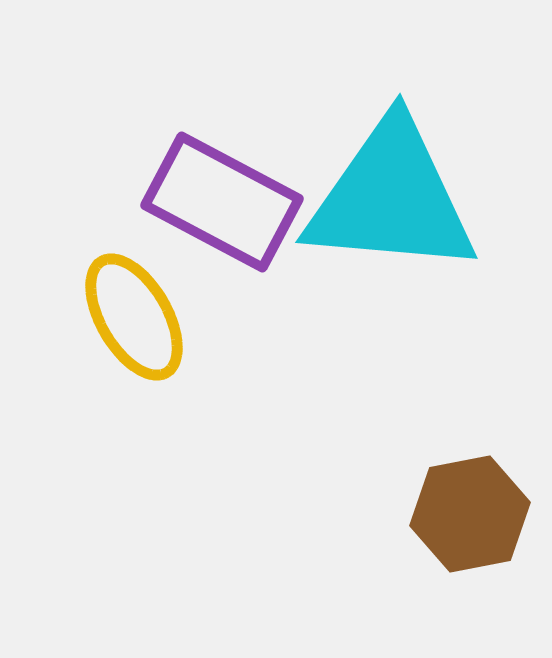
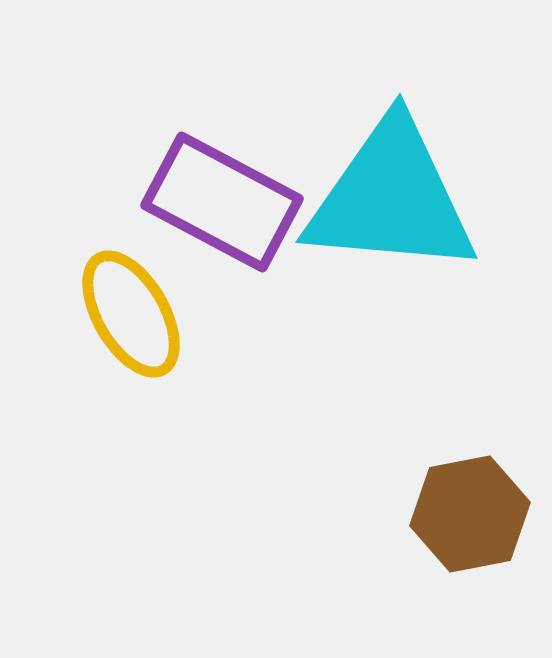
yellow ellipse: moved 3 px left, 3 px up
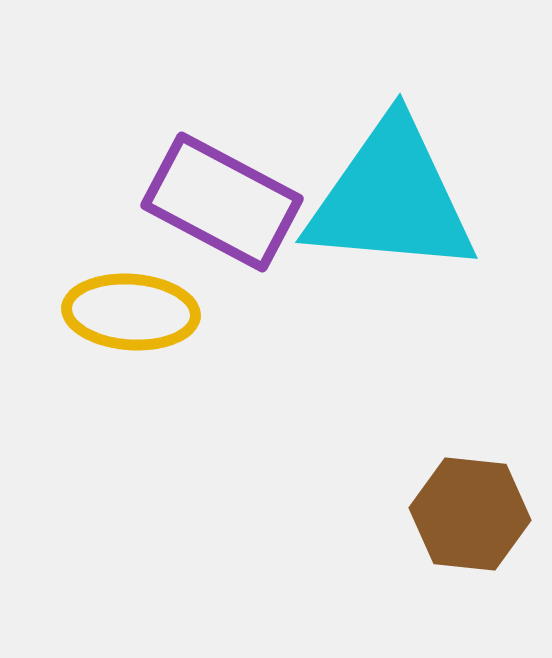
yellow ellipse: moved 2 px up; rotated 56 degrees counterclockwise
brown hexagon: rotated 17 degrees clockwise
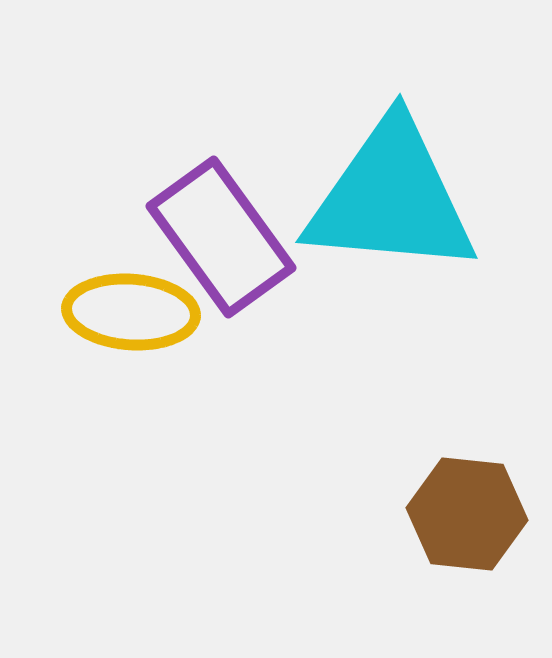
purple rectangle: moved 1 px left, 35 px down; rotated 26 degrees clockwise
brown hexagon: moved 3 px left
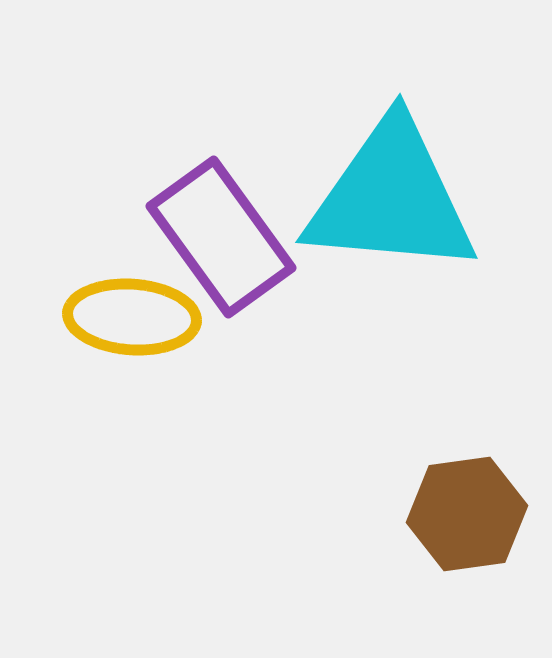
yellow ellipse: moved 1 px right, 5 px down
brown hexagon: rotated 14 degrees counterclockwise
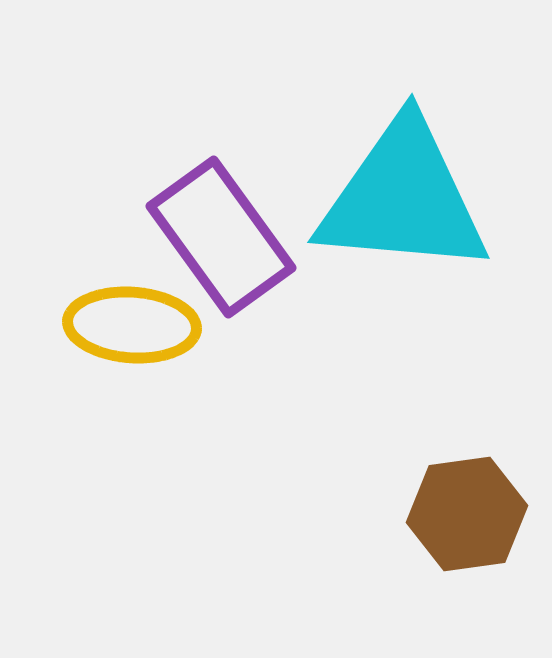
cyan triangle: moved 12 px right
yellow ellipse: moved 8 px down
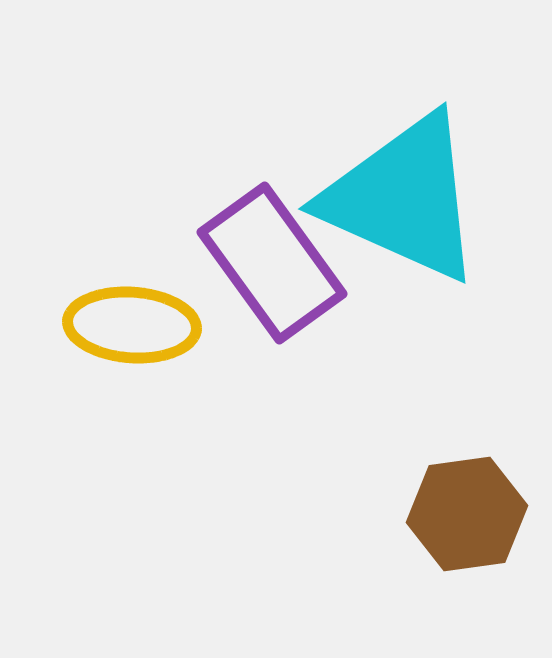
cyan triangle: rotated 19 degrees clockwise
purple rectangle: moved 51 px right, 26 px down
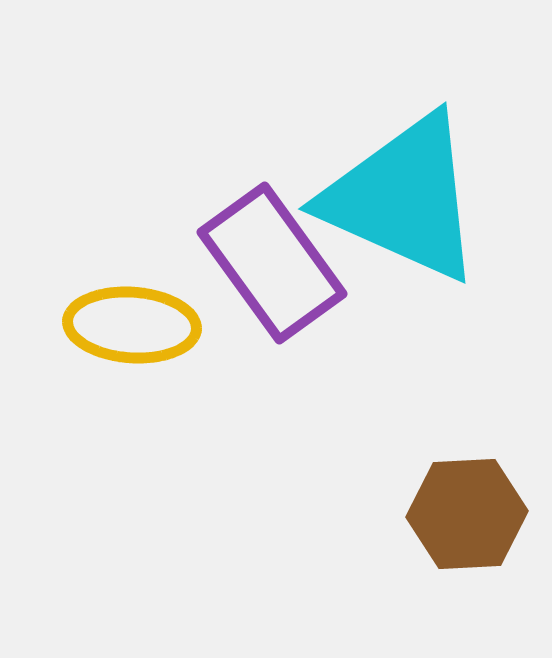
brown hexagon: rotated 5 degrees clockwise
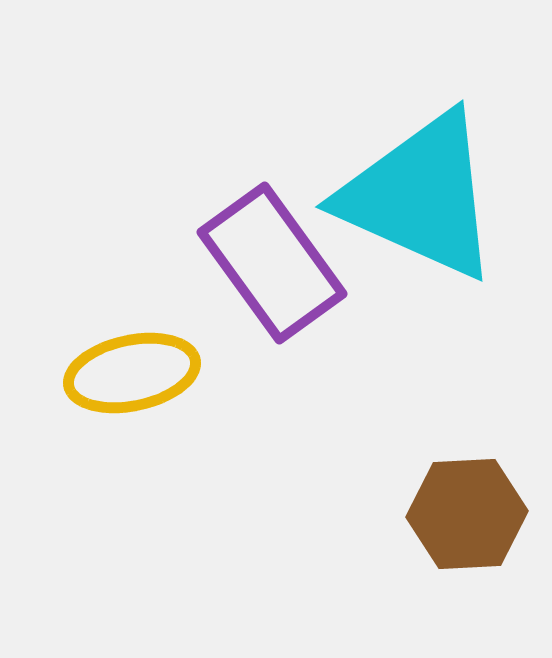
cyan triangle: moved 17 px right, 2 px up
yellow ellipse: moved 48 px down; rotated 16 degrees counterclockwise
